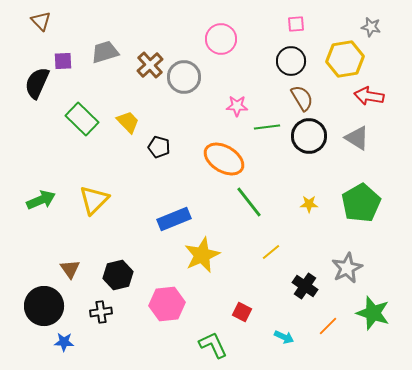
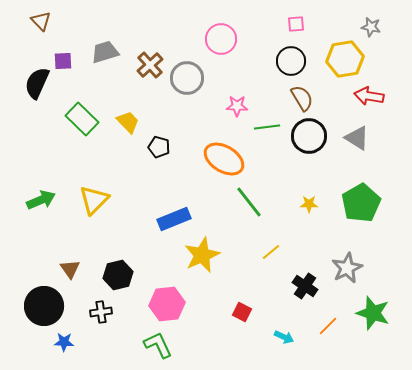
gray circle at (184, 77): moved 3 px right, 1 px down
green L-shape at (213, 345): moved 55 px left
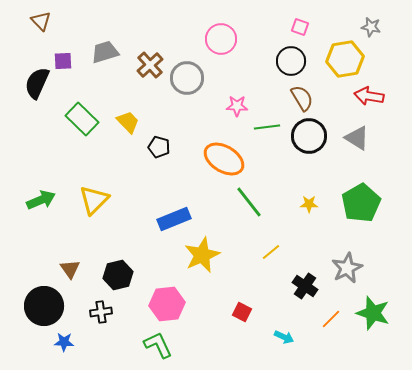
pink square at (296, 24): moved 4 px right, 3 px down; rotated 24 degrees clockwise
orange line at (328, 326): moved 3 px right, 7 px up
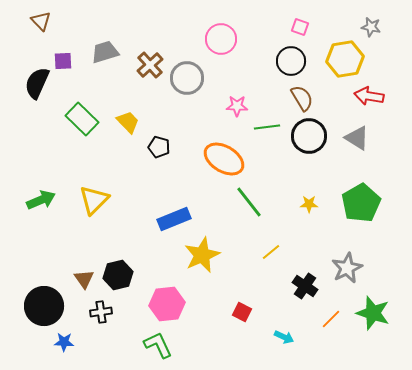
brown triangle at (70, 269): moved 14 px right, 10 px down
